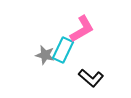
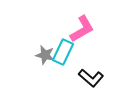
cyan rectangle: moved 2 px down
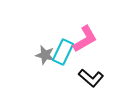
pink L-shape: moved 3 px right, 10 px down
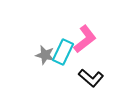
pink L-shape: rotated 8 degrees counterclockwise
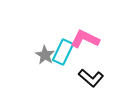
pink L-shape: rotated 116 degrees counterclockwise
gray star: rotated 18 degrees clockwise
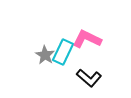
pink L-shape: moved 2 px right
black L-shape: moved 2 px left
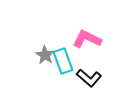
cyan rectangle: moved 9 px down; rotated 45 degrees counterclockwise
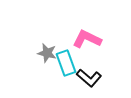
gray star: moved 2 px right, 2 px up; rotated 18 degrees counterclockwise
cyan rectangle: moved 3 px right, 2 px down
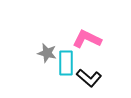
cyan rectangle: rotated 20 degrees clockwise
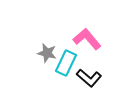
pink L-shape: rotated 24 degrees clockwise
cyan rectangle: rotated 25 degrees clockwise
